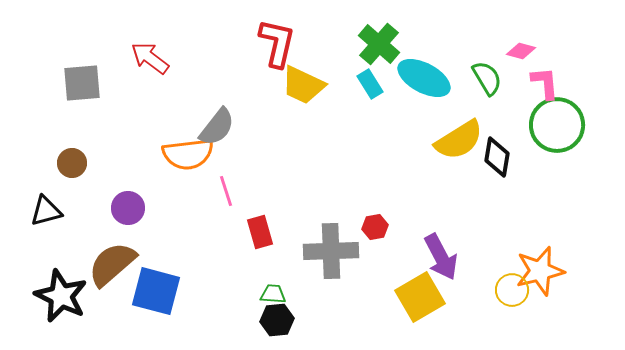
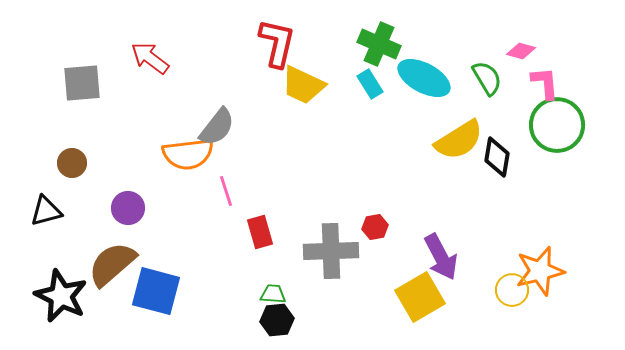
green cross: rotated 18 degrees counterclockwise
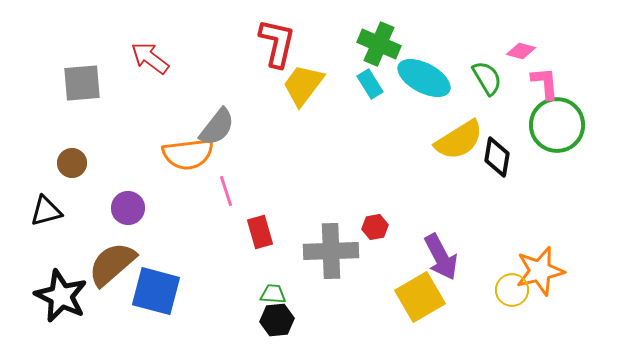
yellow trapezoid: rotated 102 degrees clockwise
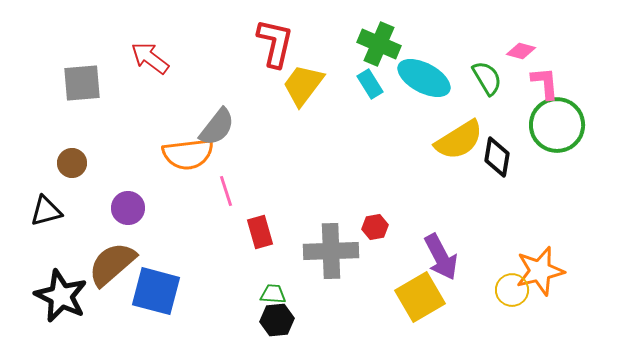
red L-shape: moved 2 px left
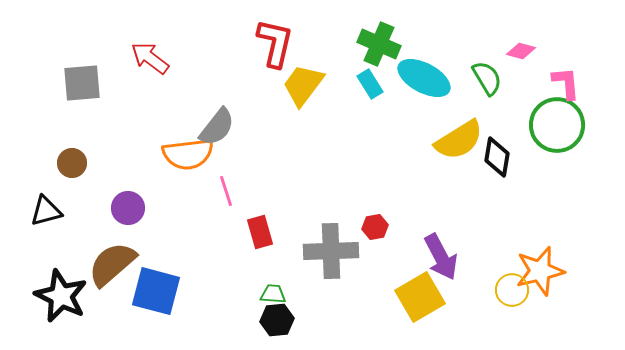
pink L-shape: moved 21 px right
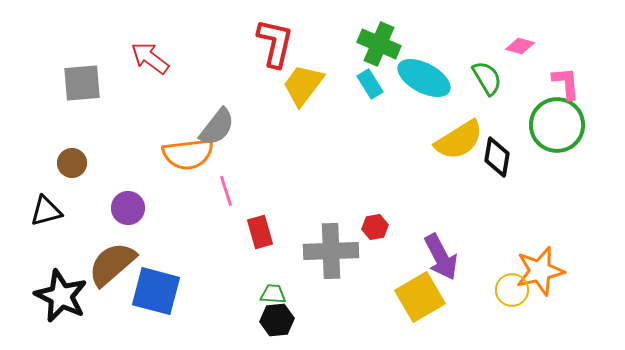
pink diamond: moved 1 px left, 5 px up
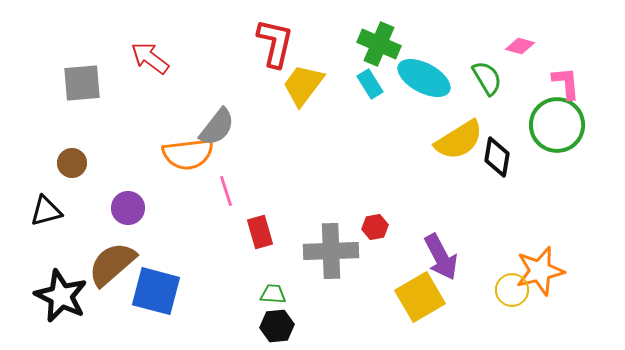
black hexagon: moved 6 px down
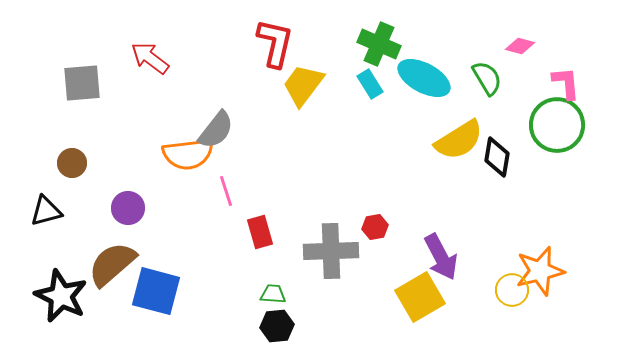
gray semicircle: moved 1 px left, 3 px down
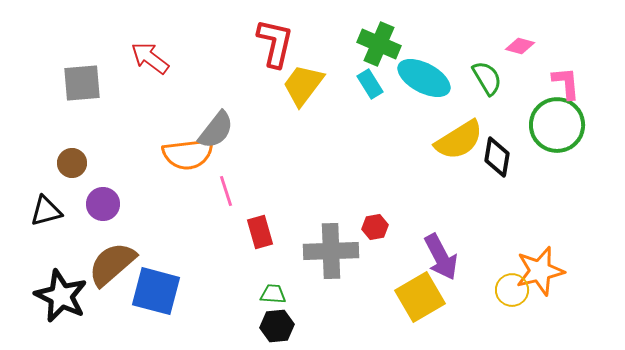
purple circle: moved 25 px left, 4 px up
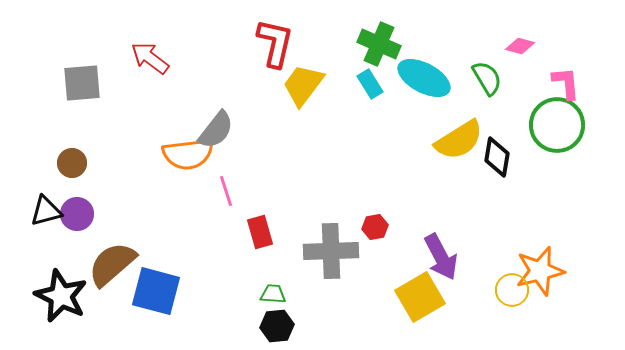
purple circle: moved 26 px left, 10 px down
